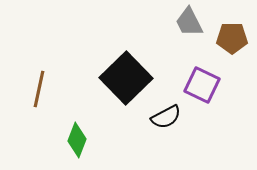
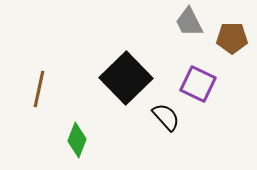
purple square: moved 4 px left, 1 px up
black semicircle: rotated 104 degrees counterclockwise
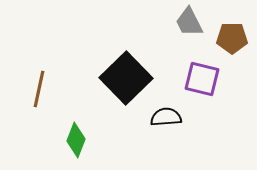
purple square: moved 4 px right, 5 px up; rotated 12 degrees counterclockwise
black semicircle: rotated 52 degrees counterclockwise
green diamond: moved 1 px left
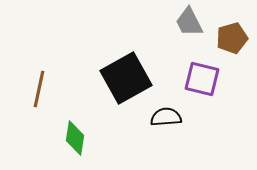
brown pentagon: rotated 16 degrees counterclockwise
black square: rotated 15 degrees clockwise
green diamond: moved 1 px left, 2 px up; rotated 12 degrees counterclockwise
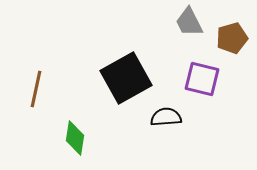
brown line: moved 3 px left
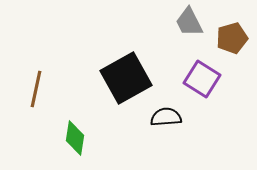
purple square: rotated 18 degrees clockwise
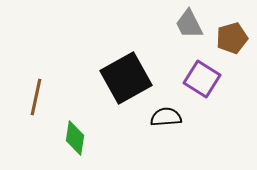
gray trapezoid: moved 2 px down
brown line: moved 8 px down
